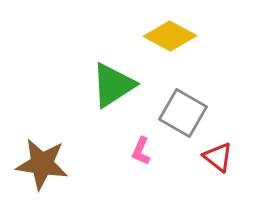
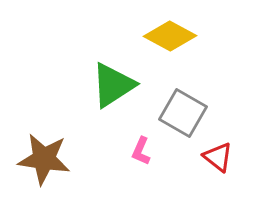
brown star: moved 2 px right, 5 px up
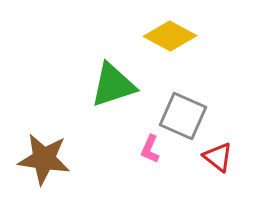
green triangle: rotated 15 degrees clockwise
gray square: moved 3 px down; rotated 6 degrees counterclockwise
pink L-shape: moved 9 px right, 2 px up
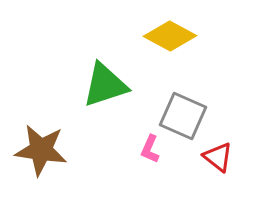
green triangle: moved 8 px left
brown star: moved 3 px left, 9 px up
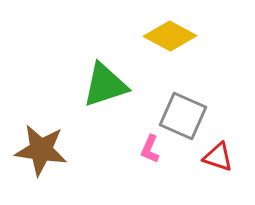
red triangle: rotated 20 degrees counterclockwise
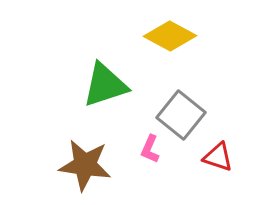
gray square: moved 2 px left, 1 px up; rotated 15 degrees clockwise
brown star: moved 44 px right, 15 px down
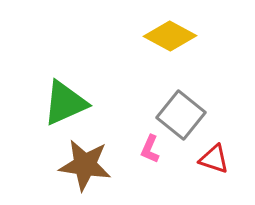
green triangle: moved 40 px left, 18 px down; rotated 6 degrees counterclockwise
red triangle: moved 4 px left, 2 px down
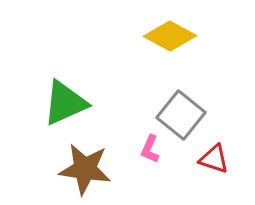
brown star: moved 4 px down
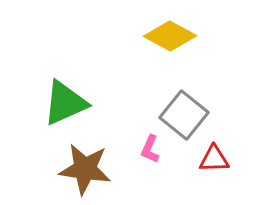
gray square: moved 3 px right
red triangle: rotated 20 degrees counterclockwise
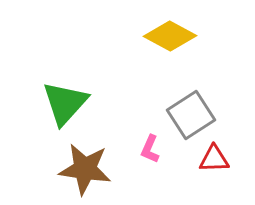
green triangle: rotated 24 degrees counterclockwise
gray square: moved 7 px right; rotated 18 degrees clockwise
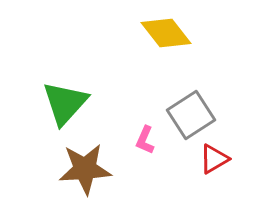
yellow diamond: moved 4 px left, 3 px up; rotated 24 degrees clockwise
pink L-shape: moved 5 px left, 9 px up
red triangle: rotated 28 degrees counterclockwise
brown star: rotated 12 degrees counterclockwise
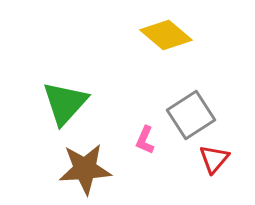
yellow diamond: moved 2 px down; rotated 12 degrees counterclockwise
red triangle: rotated 20 degrees counterclockwise
